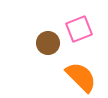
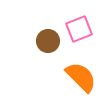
brown circle: moved 2 px up
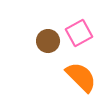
pink square: moved 4 px down; rotated 8 degrees counterclockwise
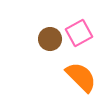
brown circle: moved 2 px right, 2 px up
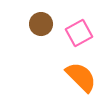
brown circle: moved 9 px left, 15 px up
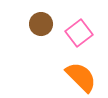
pink square: rotated 8 degrees counterclockwise
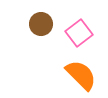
orange semicircle: moved 2 px up
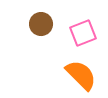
pink square: moved 4 px right; rotated 16 degrees clockwise
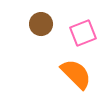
orange semicircle: moved 5 px left, 1 px up
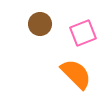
brown circle: moved 1 px left
